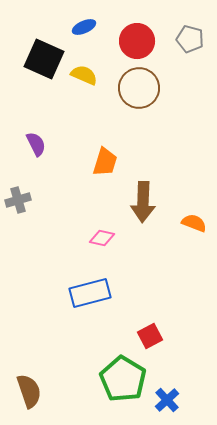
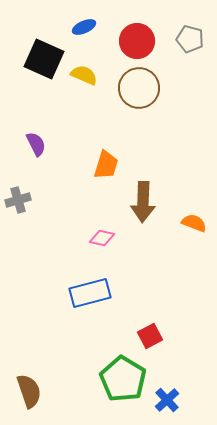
orange trapezoid: moved 1 px right, 3 px down
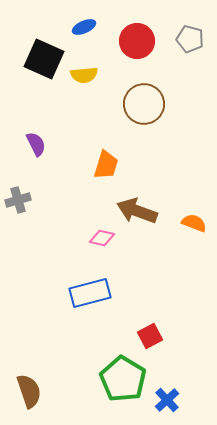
yellow semicircle: rotated 152 degrees clockwise
brown circle: moved 5 px right, 16 px down
brown arrow: moved 6 px left, 9 px down; rotated 108 degrees clockwise
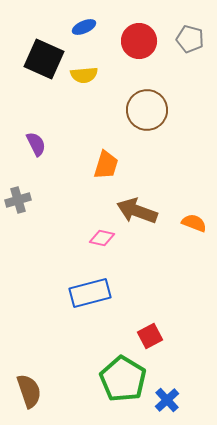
red circle: moved 2 px right
brown circle: moved 3 px right, 6 px down
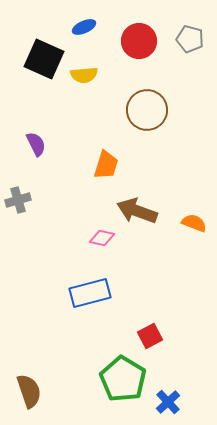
blue cross: moved 1 px right, 2 px down
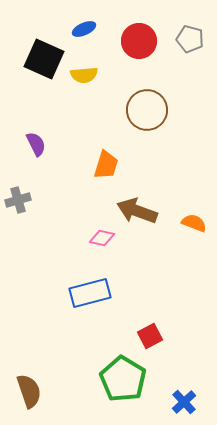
blue ellipse: moved 2 px down
blue cross: moved 16 px right
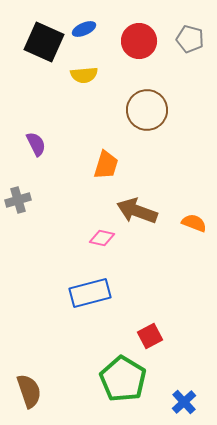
black square: moved 17 px up
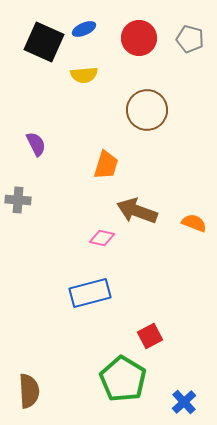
red circle: moved 3 px up
gray cross: rotated 20 degrees clockwise
brown semicircle: rotated 16 degrees clockwise
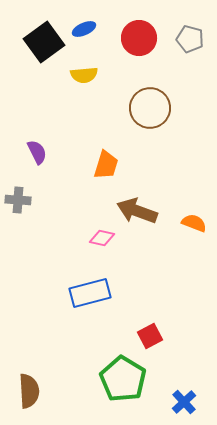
black square: rotated 30 degrees clockwise
brown circle: moved 3 px right, 2 px up
purple semicircle: moved 1 px right, 8 px down
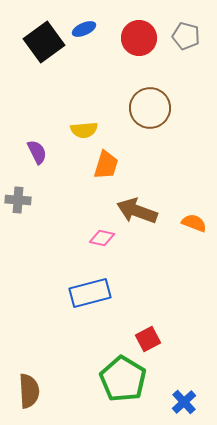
gray pentagon: moved 4 px left, 3 px up
yellow semicircle: moved 55 px down
red square: moved 2 px left, 3 px down
